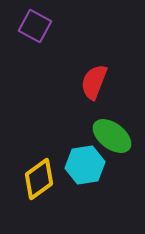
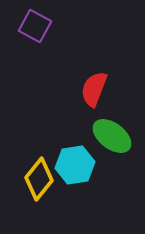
red semicircle: moved 7 px down
cyan hexagon: moved 10 px left
yellow diamond: rotated 15 degrees counterclockwise
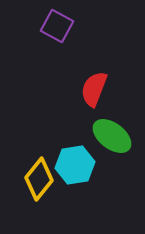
purple square: moved 22 px right
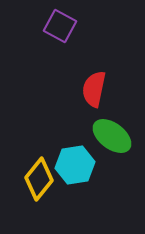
purple square: moved 3 px right
red semicircle: rotated 9 degrees counterclockwise
